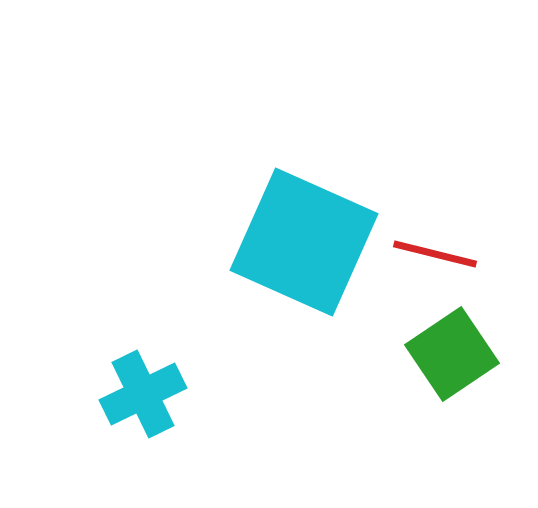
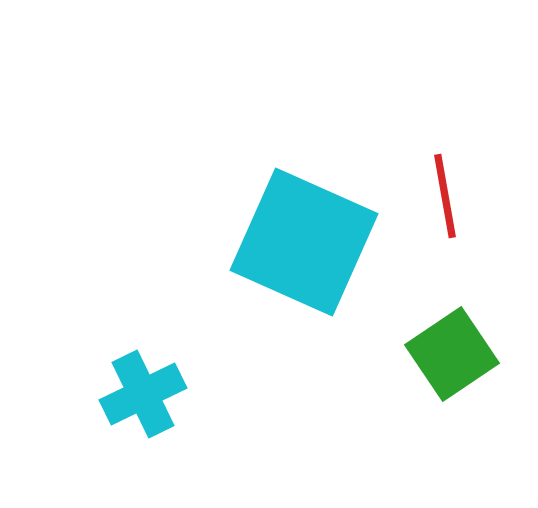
red line: moved 10 px right, 58 px up; rotated 66 degrees clockwise
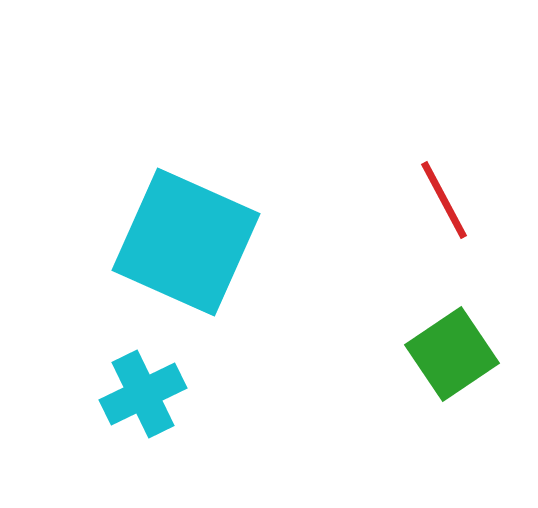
red line: moved 1 px left, 4 px down; rotated 18 degrees counterclockwise
cyan square: moved 118 px left
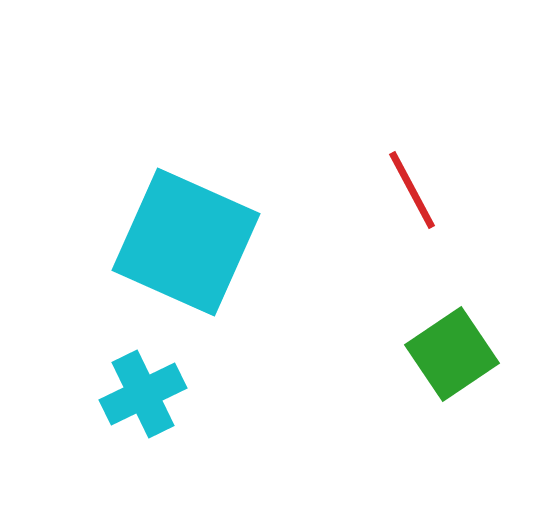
red line: moved 32 px left, 10 px up
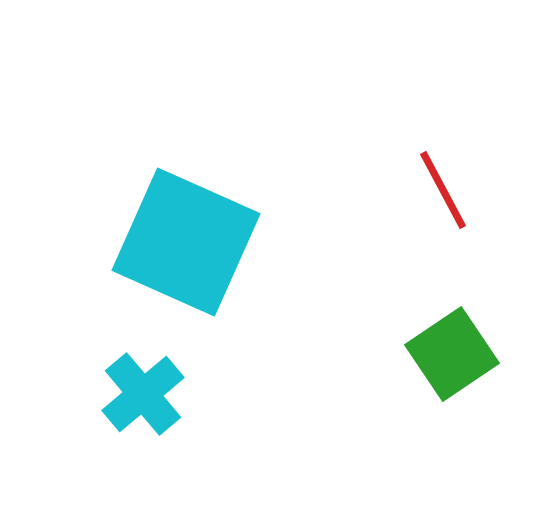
red line: moved 31 px right
cyan cross: rotated 14 degrees counterclockwise
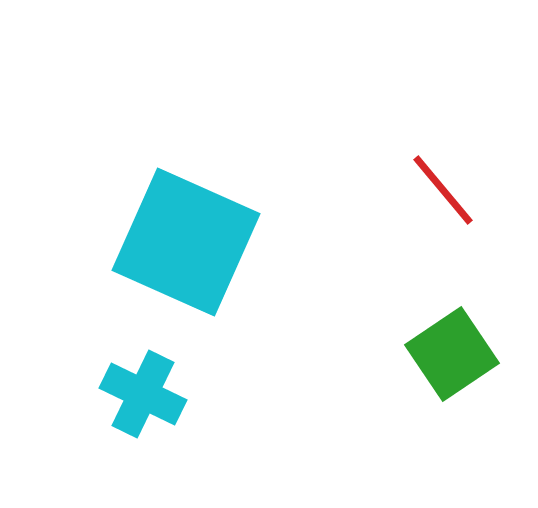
red line: rotated 12 degrees counterclockwise
cyan cross: rotated 24 degrees counterclockwise
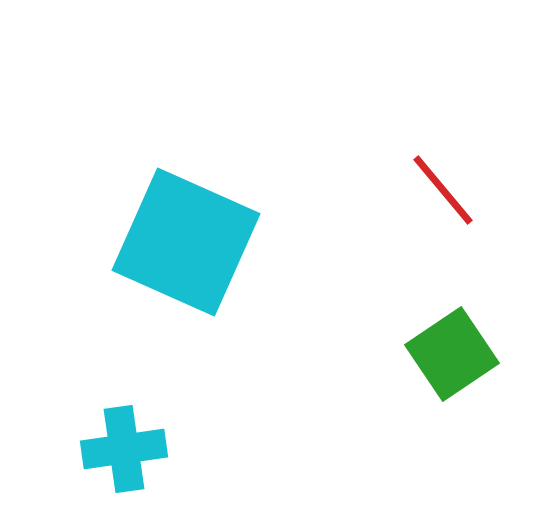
cyan cross: moved 19 px left, 55 px down; rotated 34 degrees counterclockwise
